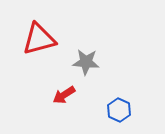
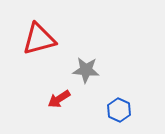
gray star: moved 8 px down
red arrow: moved 5 px left, 4 px down
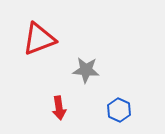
red triangle: rotated 6 degrees counterclockwise
red arrow: moved 9 px down; rotated 65 degrees counterclockwise
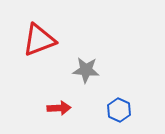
red triangle: moved 1 px down
red arrow: rotated 85 degrees counterclockwise
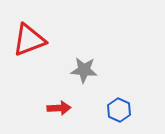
red triangle: moved 10 px left
gray star: moved 2 px left
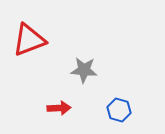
blue hexagon: rotated 10 degrees counterclockwise
